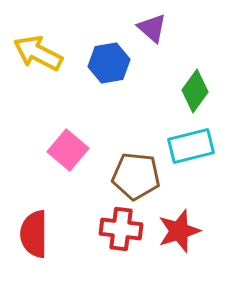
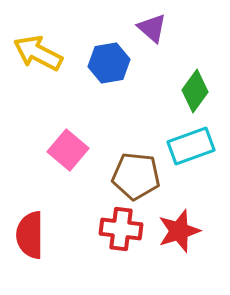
cyan rectangle: rotated 6 degrees counterclockwise
red semicircle: moved 4 px left, 1 px down
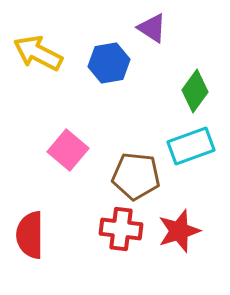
purple triangle: rotated 8 degrees counterclockwise
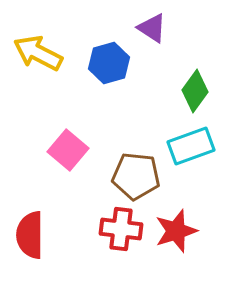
blue hexagon: rotated 6 degrees counterclockwise
red star: moved 3 px left
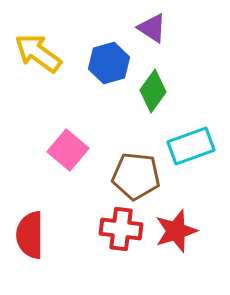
yellow arrow: rotated 9 degrees clockwise
green diamond: moved 42 px left
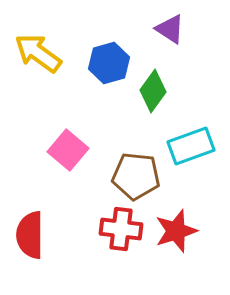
purple triangle: moved 18 px right, 1 px down
